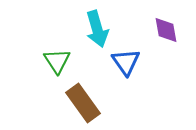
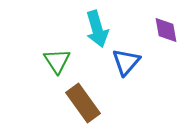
blue triangle: rotated 16 degrees clockwise
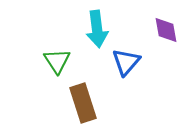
cyan arrow: rotated 9 degrees clockwise
brown rectangle: rotated 18 degrees clockwise
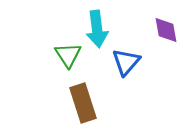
green triangle: moved 11 px right, 6 px up
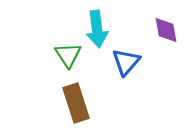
brown rectangle: moved 7 px left
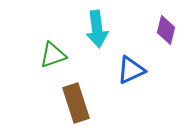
purple diamond: rotated 24 degrees clockwise
green triangle: moved 15 px left; rotated 44 degrees clockwise
blue triangle: moved 5 px right, 8 px down; rotated 24 degrees clockwise
